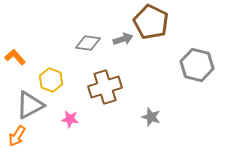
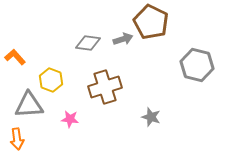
gray triangle: moved 1 px left; rotated 24 degrees clockwise
orange arrow: moved 3 px down; rotated 40 degrees counterclockwise
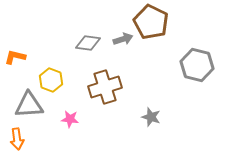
orange L-shape: rotated 35 degrees counterclockwise
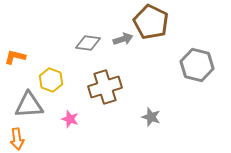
pink star: rotated 12 degrees clockwise
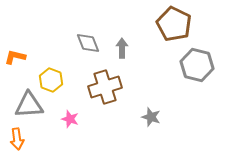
brown pentagon: moved 23 px right, 2 px down
gray arrow: moved 1 px left, 9 px down; rotated 72 degrees counterclockwise
gray diamond: rotated 60 degrees clockwise
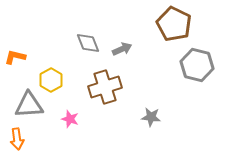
gray arrow: moved 1 px down; rotated 66 degrees clockwise
yellow hexagon: rotated 10 degrees clockwise
gray star: rotated 12 degrees counterclockwise
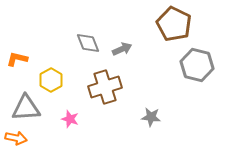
orange L-shape: moved 2 px right, 2 px down
gray triangle: moved 3 px left, 3 px down
orange arrow: moved 1 px left, 1 px up; rotated 70 degrees counterclockwise
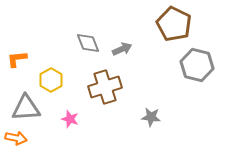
orange L-shape: rotated 20 degrees counterclockwise
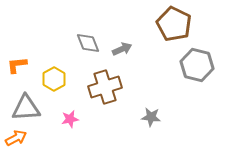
orange L-shape: moved 6 px down
yellow hexagon: moved 3 px right, 1 px up
pink star: rotated 30 degrees counterclockwise
orange arrow: rotated 40 degrees counterclockwise
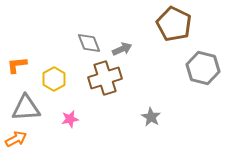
gray diamond: moved 1 px right
gray hexagon: moved 6 px right, 3 px down
brown cross: moved 9 px up
gray star: rotated 24 degrees clockwise
orange arrow: moved 1 px down
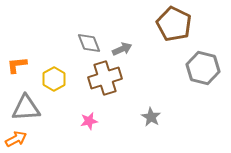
pink star: moved 19 px right, 2 px down
